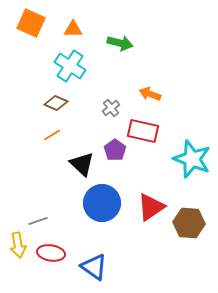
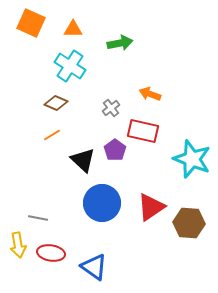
green arrow: rotated 25 degrees counterclockwise
black triangle: moved 1 px right, 4 px up
gray line: moved 3 px up; rotated 30 degrees clockwise
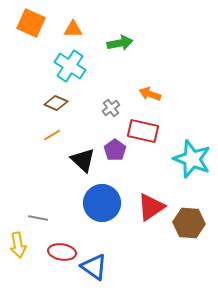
red ellipse: moved 11 px right, 1 px up
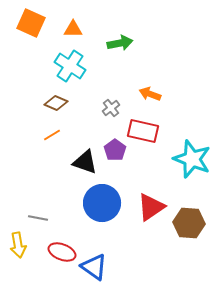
black triangle: moved 2 px right, 2 px down; rotated 24 degrees counterclockwise
red ellipse: rotated 12 degrees clockwise
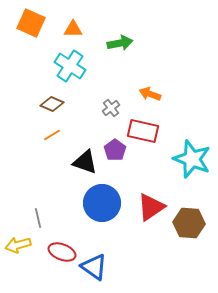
brown diamond: moved 4 px left, 1 px down
gray line: rotated 66 degrees clockwise
yellow arrow: rotated 85 degrees clockwise
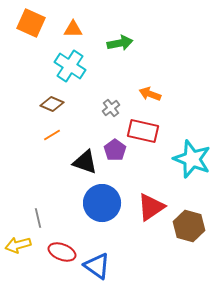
brown hexagon: moved 3 px down; rotated 12 degrees clockwise
blue triangle: moved 3 px right, 1 px up
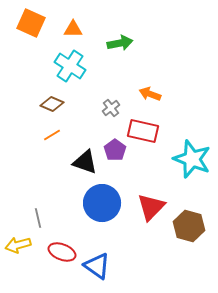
red triangle: rotated 12 degrees counterclockwise
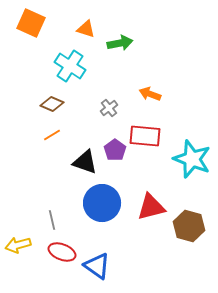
orange triangle: moved 13 px right; rotated 18 degrees clockwise
gray cross: moved 2 px left
red rectangle: moved 2 px right, 5 px down; rotated 8 degrees counterclockwise
red triangle: rotated 32 degrees clockwise
gray line: moved 14 px right, 2 px down
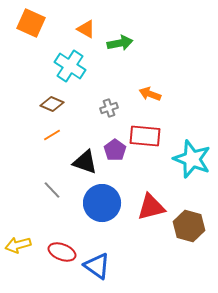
orange triangle: rotated 12 degrees clockwise
gray cross: rotated 18 degrees clockwise
gray line: moved 30 px up; rotated 30 degrees counterclockwise
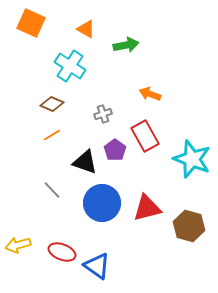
green arrow: moved 6 px right, 2 px down
gray cross: moved 6 px left, 6 px down
red rectangle: rotated 56 degrees clockwise
red triangle: moved 4 px left, 1 px down
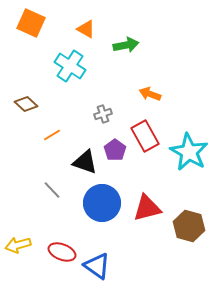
brown diamond: moved 26 px left; rotated 20 degrees clockwise
cyan star: moved 3 px left, 7 px up; rotated 9 degrees clockwise
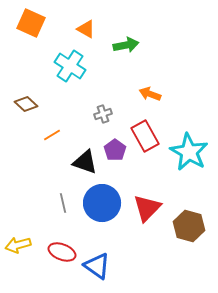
gray line: moved 11 px right, 13 px down; rotated 30 degrees clockwise
red triangle: rotated 32 degrees counterclockwise
